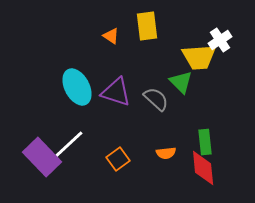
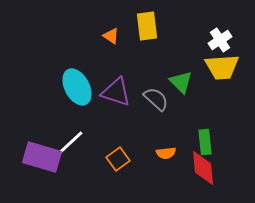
yellow trapezoid: moved 23 px right, 10 px down
purple rectangle: rotated 30 degrees counterclockwise
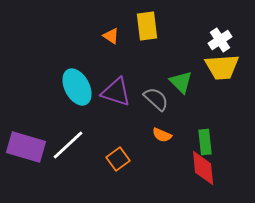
orange semicircle: moved 4 px left, 18 px up; rotated 30 degrees clockwise
purple rectangle: moved 16 px left, 10 px up
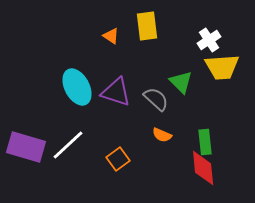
white cross: moved 11 px left
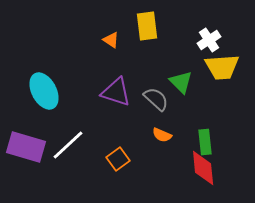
orange triangle: moved 4 px down
cyan ellipse: moved 33 px left, 4 px down
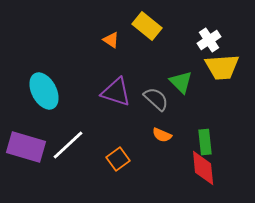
yellow rectangle: rotated 44 degrees counterclockwise
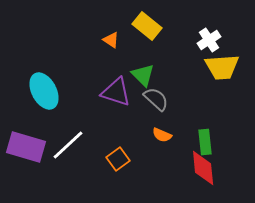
green triangle: moved 38 px left, 7 px up
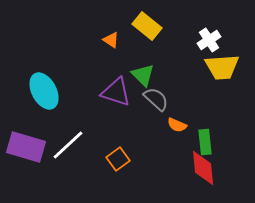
orange semicircle: moved 15 px right, 10 px up
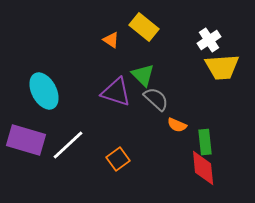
yellow rectangle: moved 3 px left, 1 px down
purple rectangle: moved 7 px up
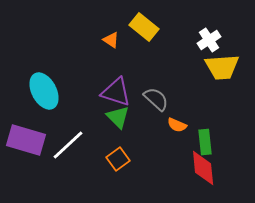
green triangle: moved 25 px left, 42 px down
